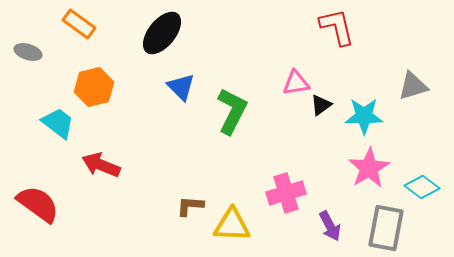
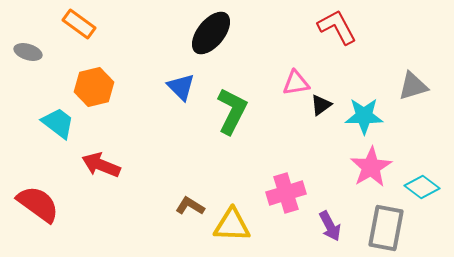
red L-shape: rotated 15 degrees counterclockwise
black ellipse: moved 49 px right
pink star: moved 2 px right, 1 px up
brown L-shape: rotated 28 degrees clockwise
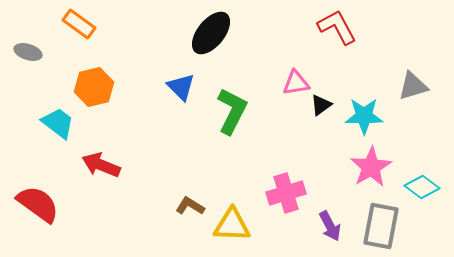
gray rectangle: moved 5 px left, 2 px up
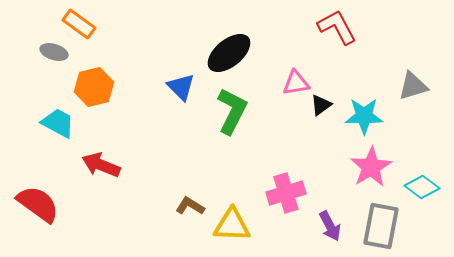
black ellipse: moved 18 px right, 20 px down; rotated 12 degrees clockwise
gray ellipse: moved 26 px right
cyan trapezoid: rotated 9 degrees counterclockwise
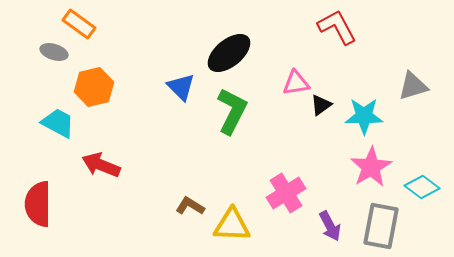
pink cross: rotated 15 degrees counterclockwise
red semicircle: rotated 126 degrees counterclockwise
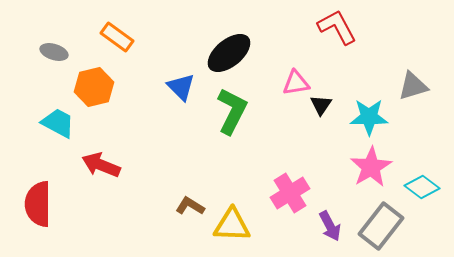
orange rectangle: moved 38 px right, 13 px down
black triangle: rotated 20 degrees counterclockwise
cyan star: moved 5 px right, 1 px down
pink cross: moved 4 px right
gray rectangle: rotated 27 degrees clockwise
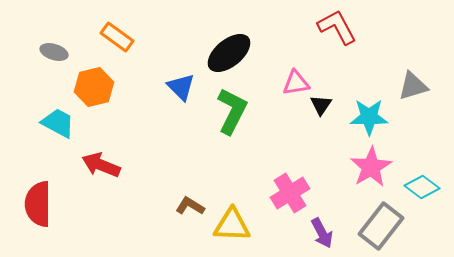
purple arrow: moved 8 px left, 7 px down
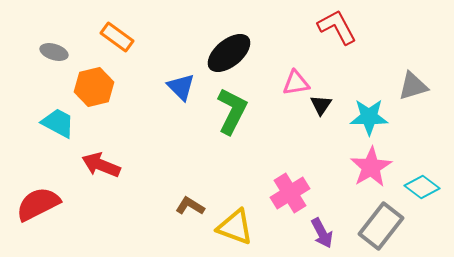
red semicircle: rotated 63 degrees clockwise
yellow triangle: moved 3 px right, 2 px down; rotated 18 degrees clockwise
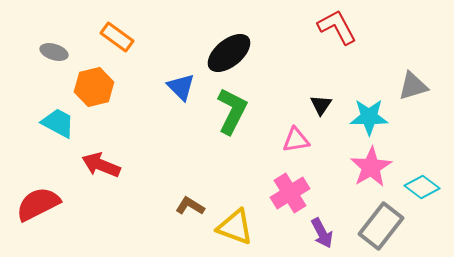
pink triangle: moved 57 px down
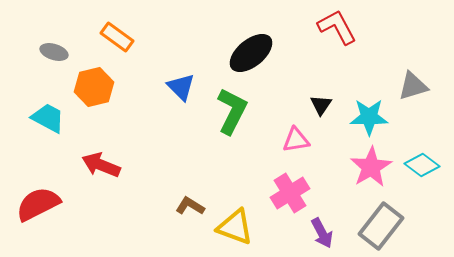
black ellipse: moved 22 px right
cyan trapezoid: moved 10 px left, 5 px up
cyan diamond: moved 22 px up
